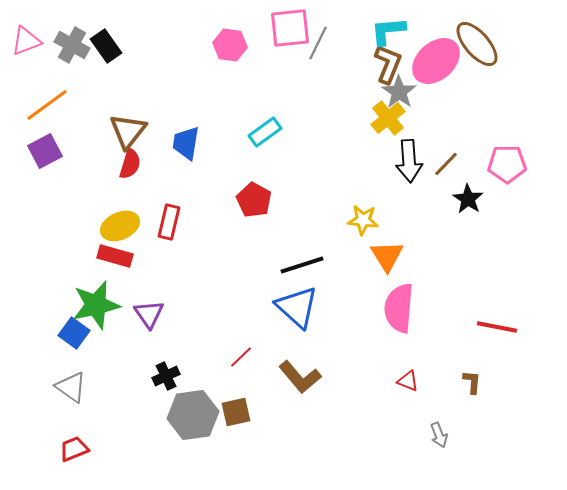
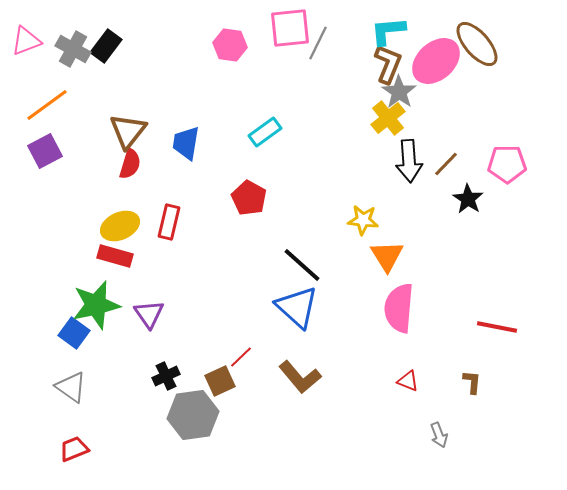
gray cross at (72, 45): moved 1 px right, 4 px down
black rectangle at (106, 46): rotated 72 degrees clockwise
red pentagon at (254, 200): moved 5 px left, 2 px up
black line at (302, 265): rotated 60 degrees clockwise
brown square at (236, 412): moved 16 px left, 31 px up; rotated 12 degrees counterclockwise
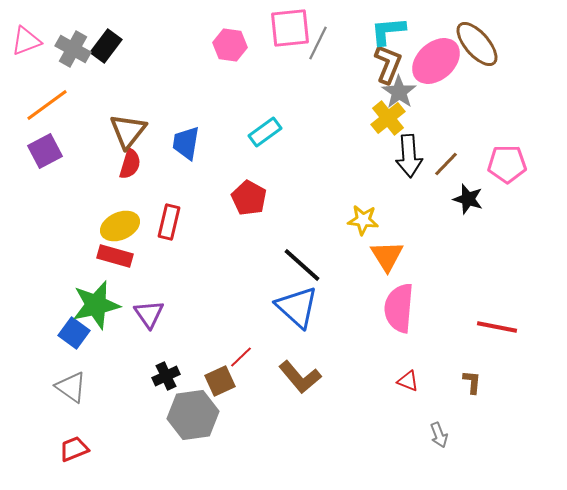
black arrow at (409, 161): moved 5 px up
black star at (468, 199): rotated 16 degrees counterclockwise
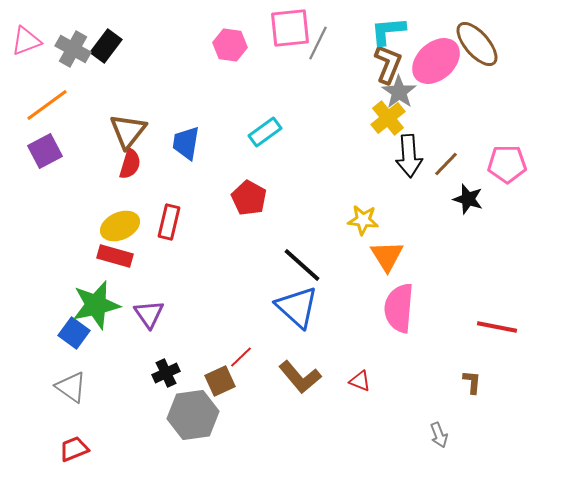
black cross at (166, 376): moved 3 px up
red triangle at (408, 381): moved 48 px left
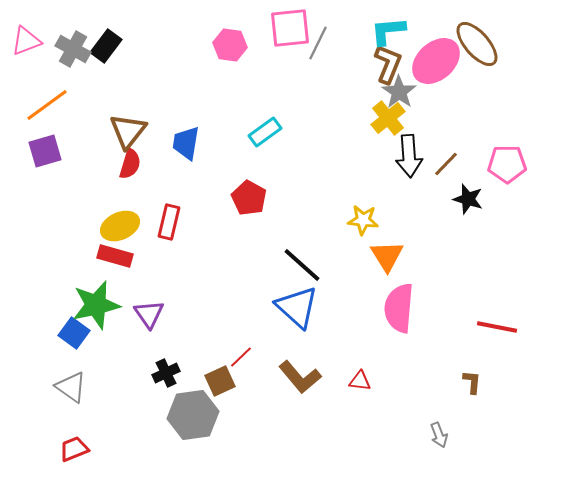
purple square at (45, 151): rotated 12 degrees clockwise
red triangle at (360, 381): rotated 15 degrees counterclockwise
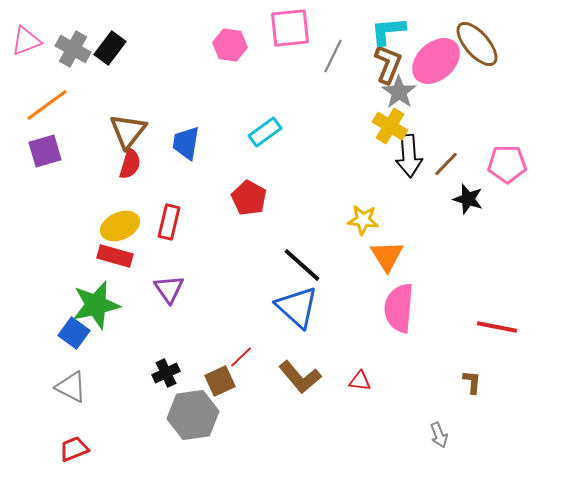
gray line at (318, 43): moved 15 px right, 13 px down
black rectangle at (106, 46): moved 4 px right, 2 px down
yellow cross at (388, 118): moved 2 px right, 8 px down; rotated 20 degrees counterclockwise
purple triangle at (149, 314): moved 20 px right, 25 px up
gray triangle at (71, 387): rotated 8 degrees counterclockwise
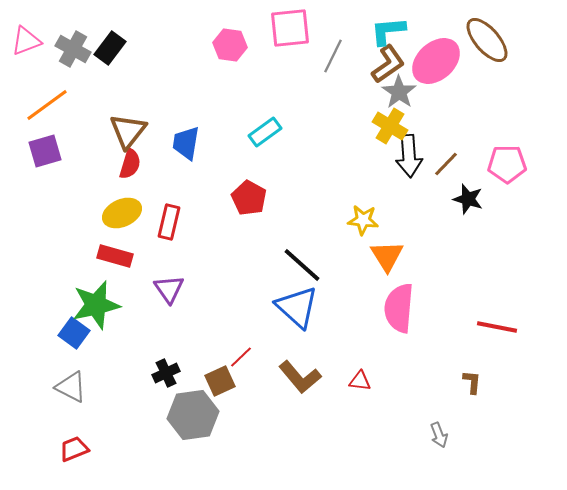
brown ellipse at (477, 44): moved 10 px right, 4 px up
brown L-shape at (388, 64): rotated 33 degrees clockwise
yellow ellipse at (120, 226): moved 2 px right, 13 px up
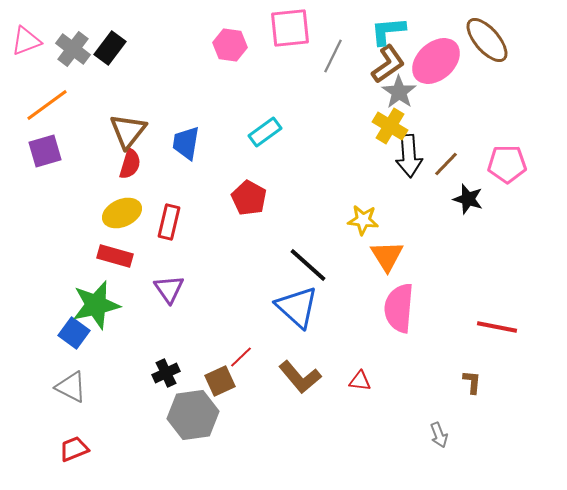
gray cross at (73, 49): rotated 8 degrees clockwise
black line at (302, 265): moved 6 px right
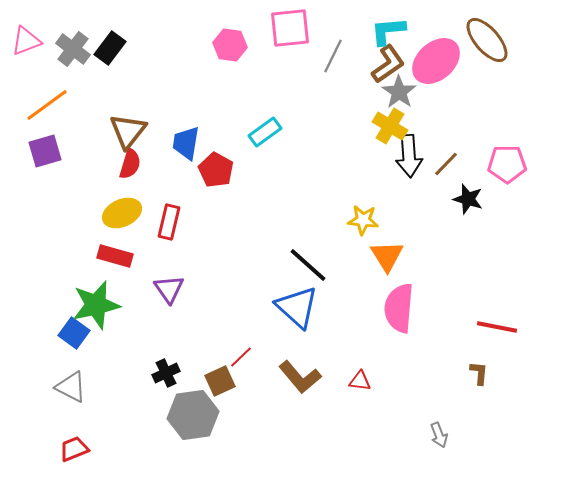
red pentagon at (249, 198): moved 33 px left, 28 px up
brown L-shape at (472, 382): moved 7 px right, 9 px up
